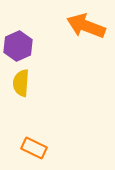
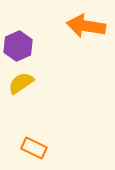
orange arrow: rotated 12 degrees counterclockwise
yellow semicircle: rotated 52 degrees clockwise
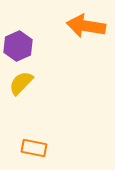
yellow semicircle: rotated 12 degrees counterclockwise
orange rectangle: rotated 15 degrees counterclockwise
